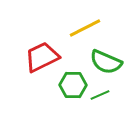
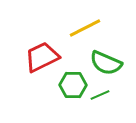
green semicircle: moved 1 px down
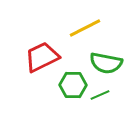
green semicircle: rotated 12 degrees counterclockwise
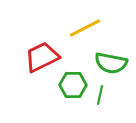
green semicircle: moved 5 px right
green line: rotated 54 degrees counterclockwise
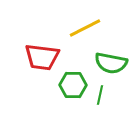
red trapezoid: rotated 147 degrees counterclockwise
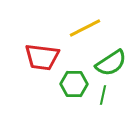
green semicircle: rotated 44 degrees counterclockwise
green hexagon: moved 1 px right, 1 px up
green line: moved 3 px right
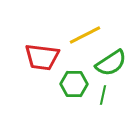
yellow line: moved 7 px down
